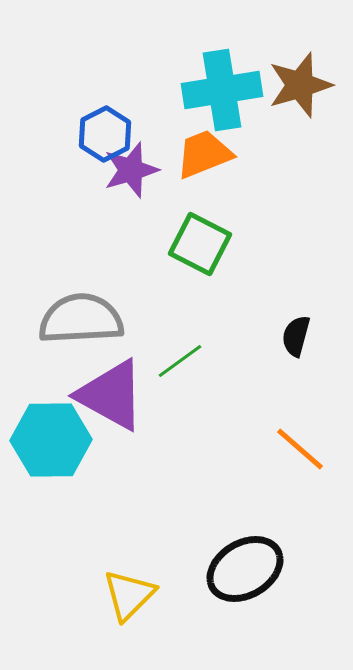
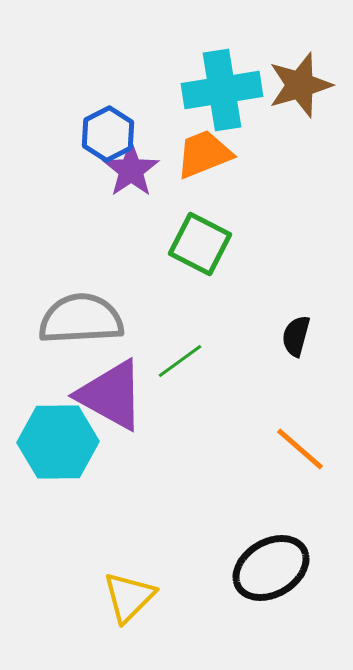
blue hexagon: moved 3 px right
purple star: rotated 18 degrees counterclockwise
cyan hexagon: moved 7 px right, 2 px down
black ellipse: moved 26 px right, 1 px up
yellow triangle: moved 2 px down
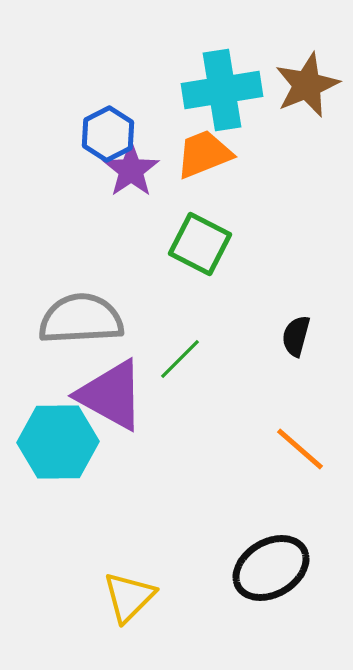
brown star: moved 7 px right; rotated 6 degrees counterclockwise
green line: moved 2 px up; rotated 9 degrees counterclockwise
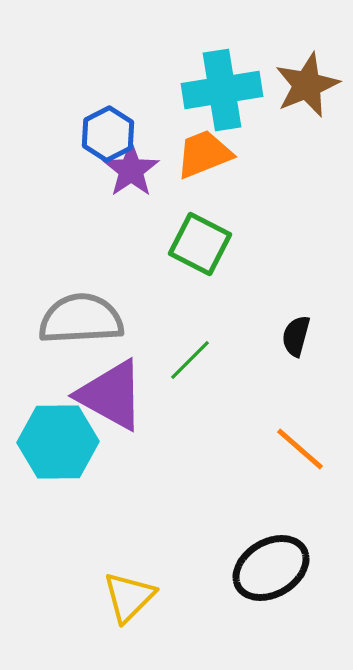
green line: moved 10 px right, 1 px down
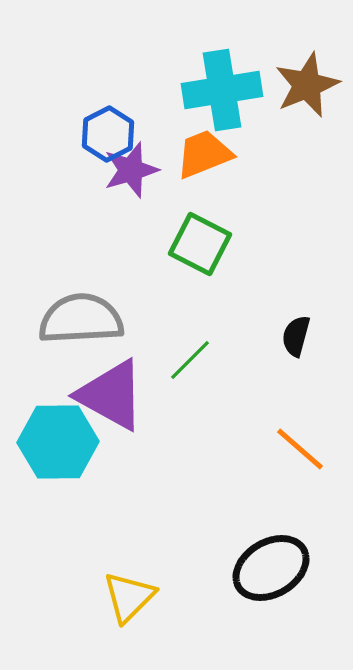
purple star: rotated 18 degrees clockwise
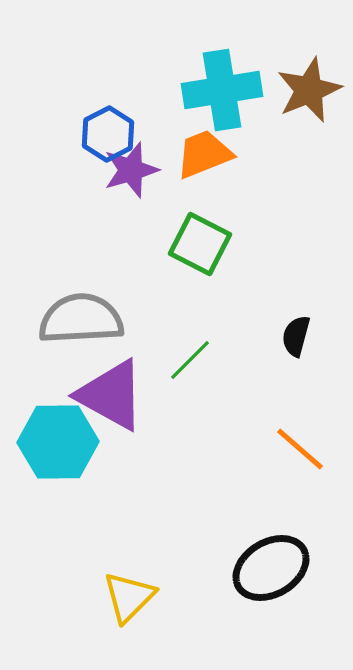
brown star: moved 2 px right, 5 px down
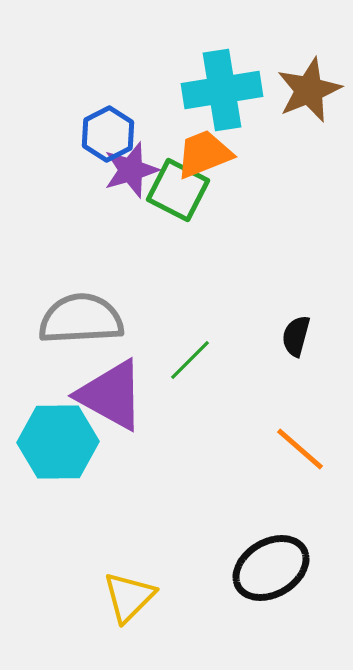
green square: moved 22 px left, 54 px up
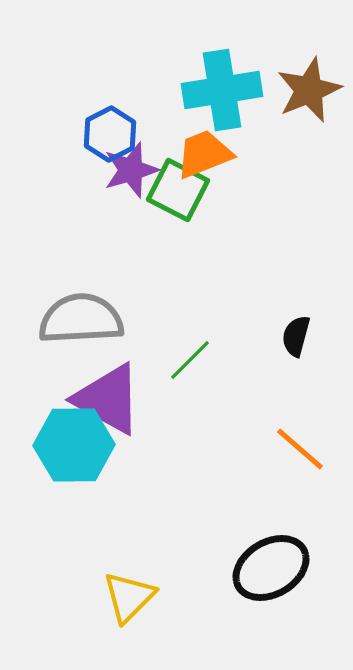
blue hexagon: moved 2 px right
purple triangle: moved 3 px left, 4 px down
cyan hexagon: moved 16 px right, 3 px down
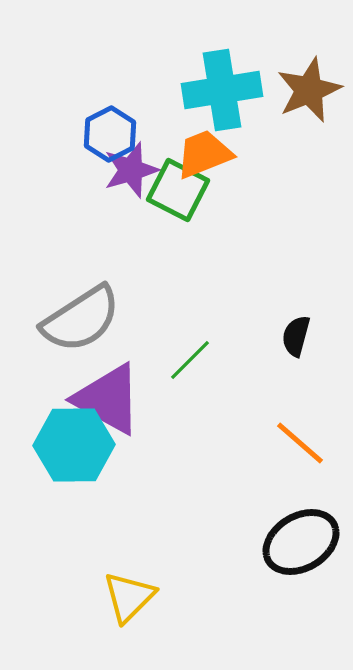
gray semicircle: rotated 150 degrees clockwise
orange line: moved 6 px up
black ellipse: moved 30 px right, 26 px up
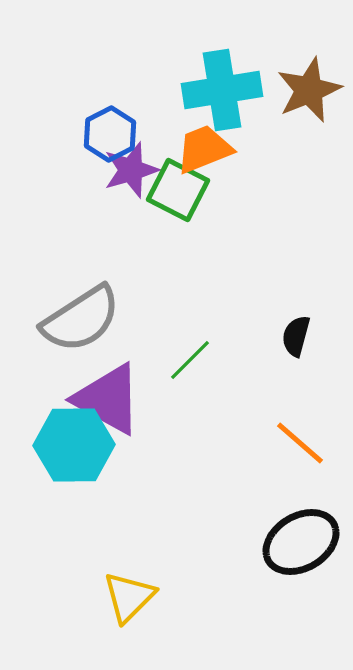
orange trapezoid: moved 5 px up
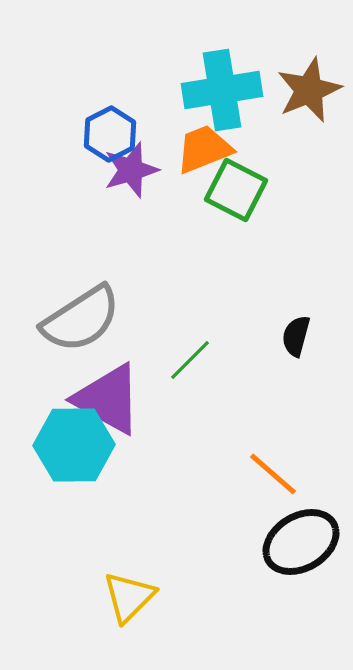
green square: moved 58 px right
orange line: moved 27 px left, 31 px down
